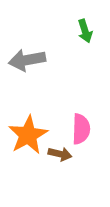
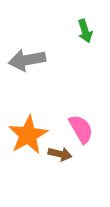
pink semicircle: rotated 32 degrees counterclockwise
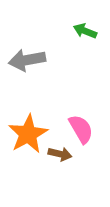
green arrow: rotated 130 degrees clockwise
orange star: moved 1 px up
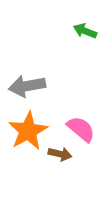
gray arrow: moved 26 px down
pink semicircle: rotated 20 degrees counterclockwise
orange star: moved 3 px up
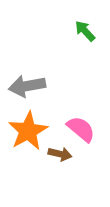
green arrow: rotated 25 degrees clockwise
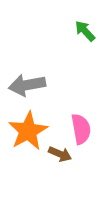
gray arrow: moved 1 px up
pink semicircle: rotated 40 degrees clockwise
brown arrow: rotated 10 degrees clockwise
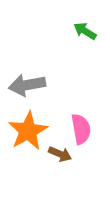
green arrow: rotated 15 degrees counterclockwise
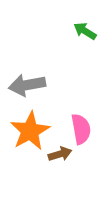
orange star: moved 2 px right
brown arrow: rotated 40 degrees counterclockwise
